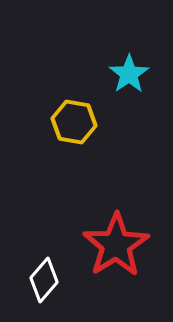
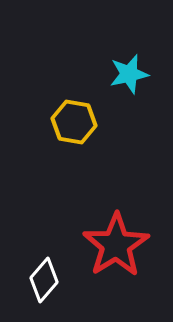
cyan star: rotated 21 degrees clockwise
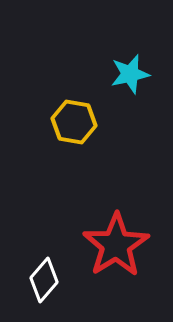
cyan star: moved 1 px right
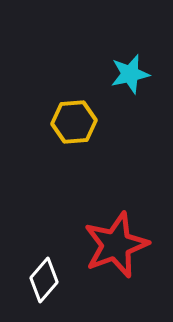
yellow hexagon: rotated 15 degrees counterclockwise
red star: rotated 12 degrees clockwise
